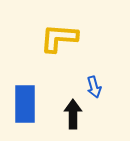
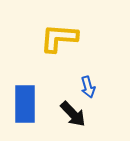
blue arrow: moved 6 px left
black arrow: rotated 136 degrees clockwise
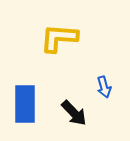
blue arrow: moved 16 px right
black arrow: moved 1 px right, 1 px up
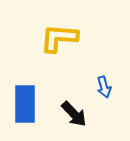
black arrow: moved 1 px down
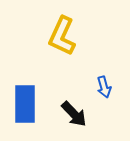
yellow L-shape: moved 3 px right, 2 px up; rotated 69 degrees counterclockwise
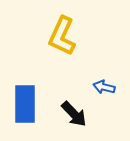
blue arrow: rotated 120 degrees clockwise
